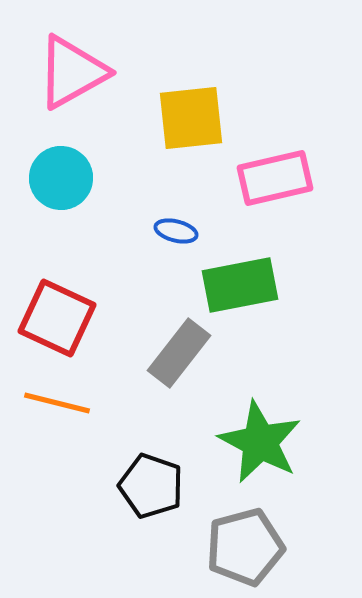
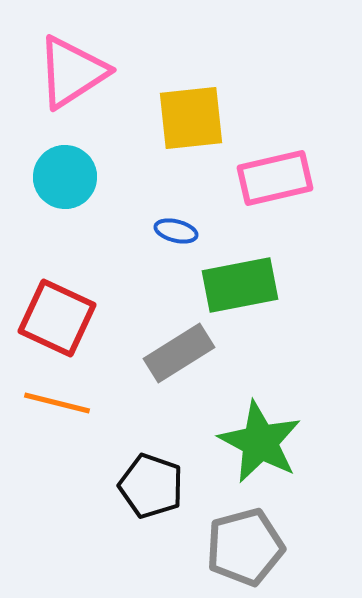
pink triangle: rotated 4 degrees counterclockwise
cyan circle: moved 4 px right, 1 px up
gray rectangle: rotated 20 degrees clockwise
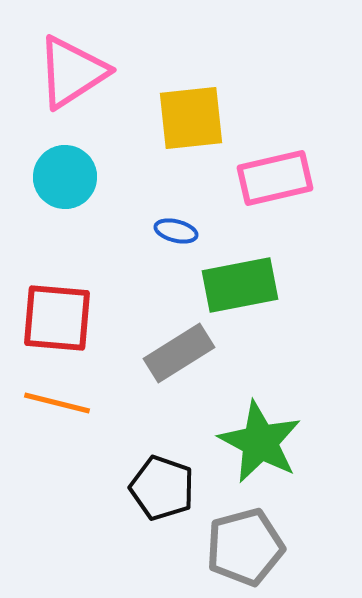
red square: rotated 20 degrees counterclockwise
black pentagon: moved 11 px right, 2 px down
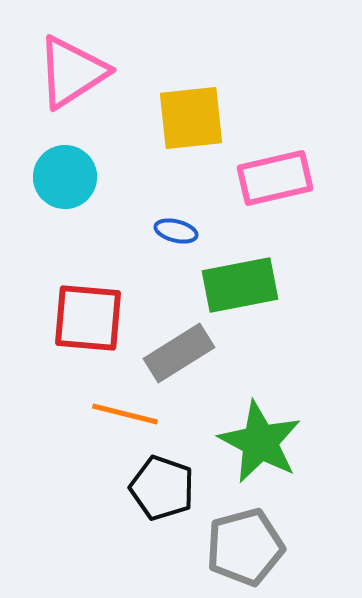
red square: moved 31 px right
orange line: moved 68 px right, 11 px down
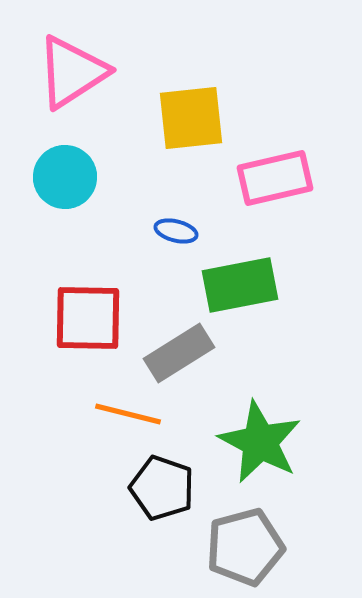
red square: rotated 4 degrees counterclockwise
orange line: moved 3 px right
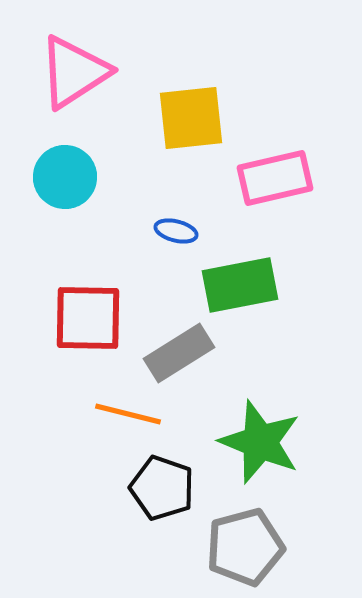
pink triangle: moved 2 px right
green star: rotated 6 degrees counterclockwise
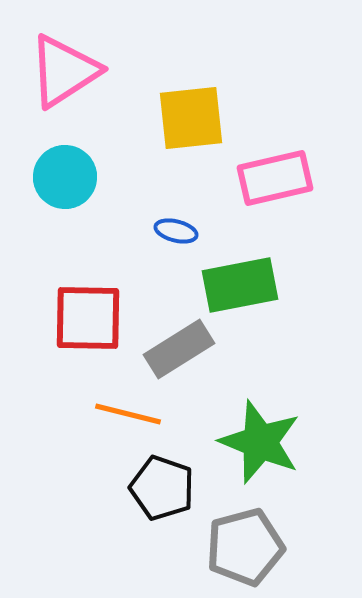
pink triangle: moved 10 px left, 1 px up
gray rectangle: moved 4 px up
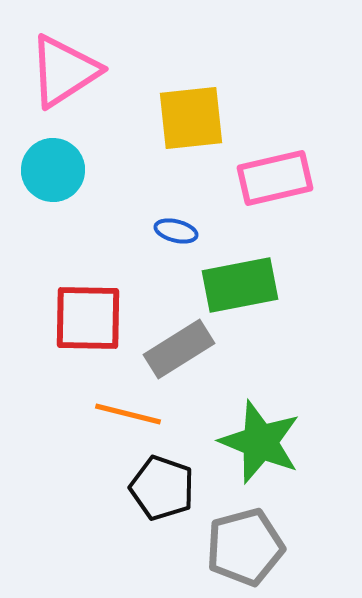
cyan circle: moved 12 px left, 7 px up
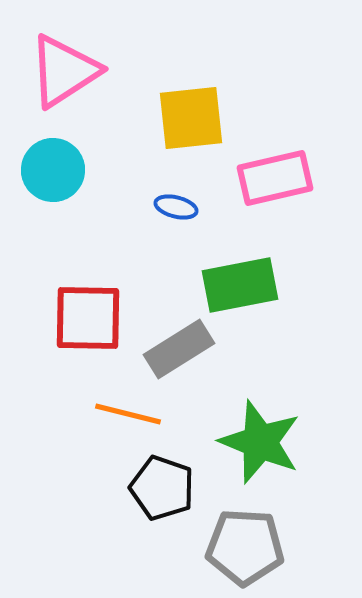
blue ellipse: moved 24 px up
gray pentagon: rotated 18 degrees clockwise
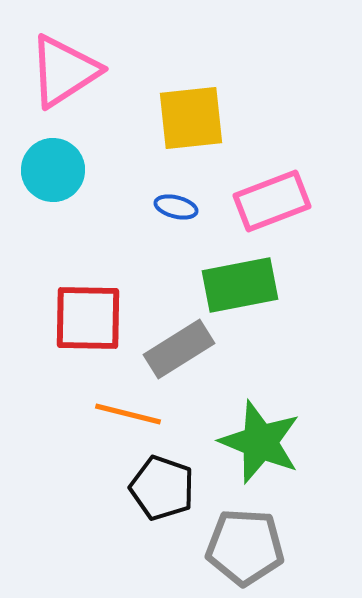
pink rectangle: moved 3 px left, 23 px down; rotated 8 degrees counterclockwise
